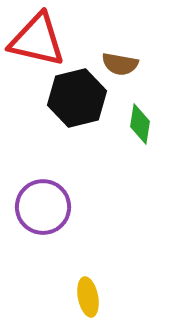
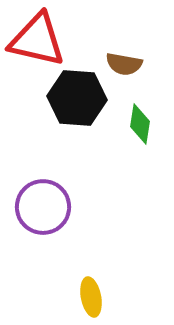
brown semicircle: moved 4 px right
black hexagon: rotated 18 degrees clockwise
yellow ellipse: moved 3 px right
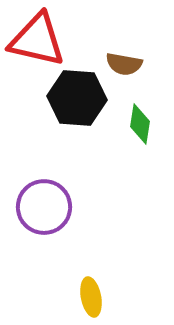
purple circle: moved 1 px right
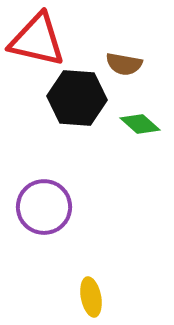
green diamond: rotated 57 degrees counterclockwise
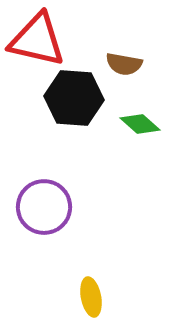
black hexagon: moved 3 px left
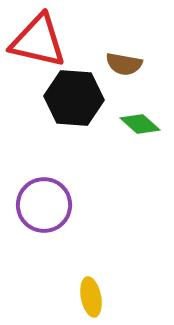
red triangle: moved 1 px right, 1 px down
purple circle: moved 2 px up
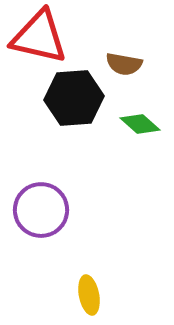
red triangle: moved 1 px right, 4 px up
black hexagon: rotated 8 degrees counterclockwise
purple circle: moved 3 px left, 5 px down
yellow ellipse: moved 2 px left, 2 px up
